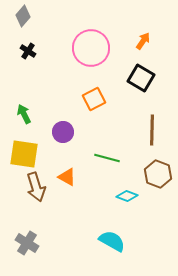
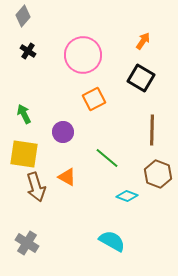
pink circle: moved 8 px left, 7 px down
green line: rotated 25 degrees clockwise
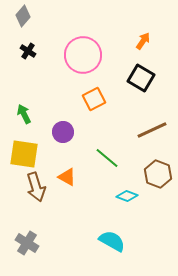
brown line: rotated 64 degrees clockwise
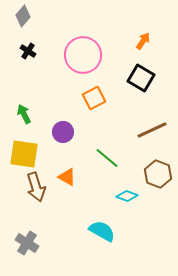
orange square: moved 1 px up
cyan semicircle: moved 10 px left, 10 px up
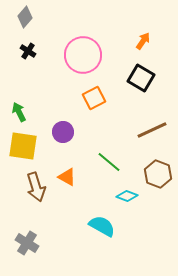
gray diamond: moved 2 px right, 1 px down
green arrow: moved 5 px left, 2 px up
yellow square: moved 1 px left, 8 px up
green line: moved 2 px right, 4 px down
cyan semicircle: moved 5 px up
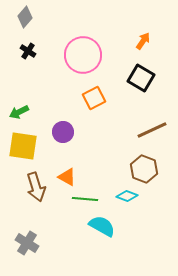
green arrow: rotated 90 degrees counterclockwise
green line: moved 24 px left, 37 px down; rotated 35 degrees counterclockwise
brown hexagon: moved 14 px left, 5 px up
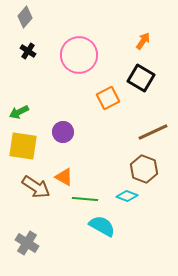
pink circle: moved 4 px left
orange square: moved 14 px right
brown line: moved 1 px right, 2 px down
orange triangle: moved 3 px left
brown arrow: rotated 40 degrees counterclockwise
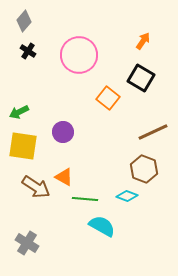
gray diamond: moved 1 px left, 4 px down
orange square: rotated 25 degrees counterclockwise
